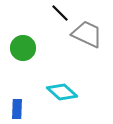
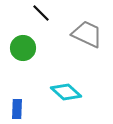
black line: moved 19 px left
cyan diamond: moved 4 px right
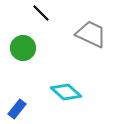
gray trapezoid: moved 4 px right
blue rectangle: rotated 36 degrees clockwise
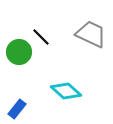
black line: moved 24 px down
green circle: moved 4 px left, 4 px down
cyan diamond: moved 1 px up
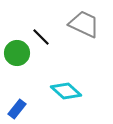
gray trapezoid: moved 7 px left, 10 px up
green circle: moved 2 px left, 1 px down
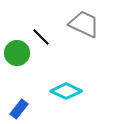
cyan diamond: rotated 16 degrees counterclockwise
blue rectangle: moved 2 px right
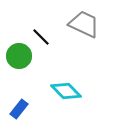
green circle: moved 2 px right, 3 px down
cyan diamond: rotated 20 degrees clockwise
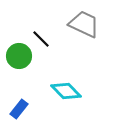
black line: moved 2 px down
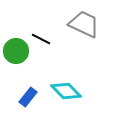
black line: rotated 18 degrees counterclockwise
green circle: moved 3 px left, 5 px up
blue rectangle: moved 9 px right, 12 px up
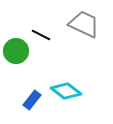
black line: moved 4 px up
cyan diamond: rotated 8 degrees counterclockwise
blue rectangle: moved 4 px right, 3 px down
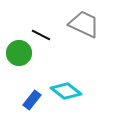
green circle: moved 3 px right, 2 px down
